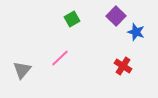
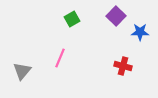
blue star: moved 4 px right; rotated 18 degrees counterclockwise
pink line: rotated 24 degrees counterclockwise
red cross: rotated 18 degrees counterclockwise
gray triangle: moved 1 px down
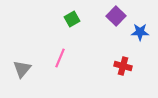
gray triangle: moved 2 px up
